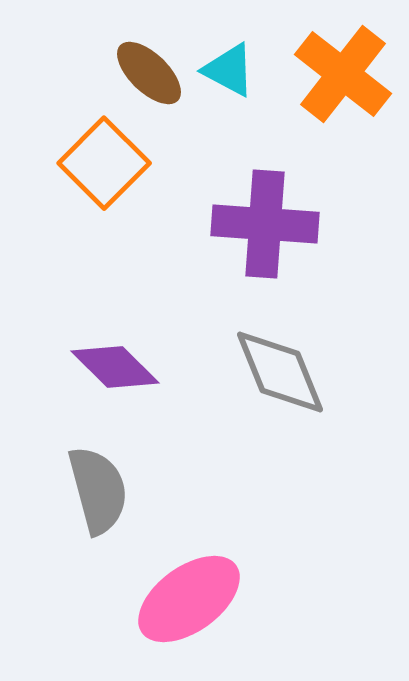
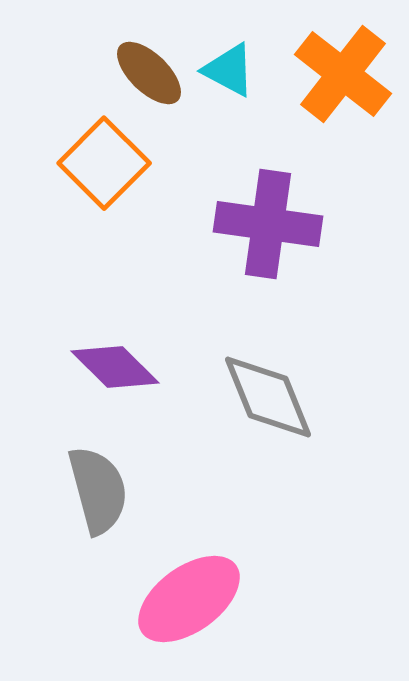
purple cross: moved 3 px right; rotated 4 degrees clockwise
gray diamond: moved 12 px left, 25 px down
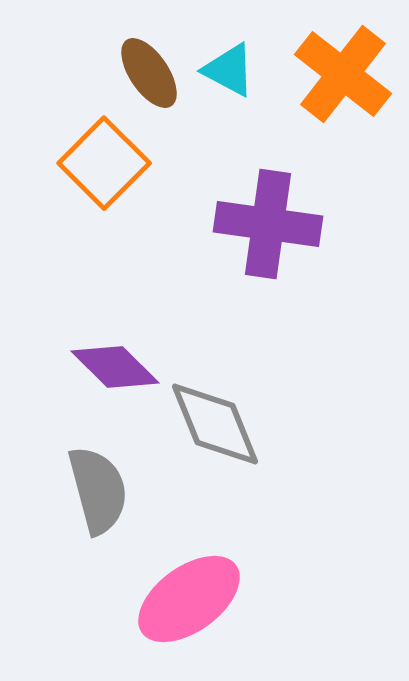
brown ellipse: rotated 12 degrees clockwise
gray diamond: moved 53 px left, 27 px down
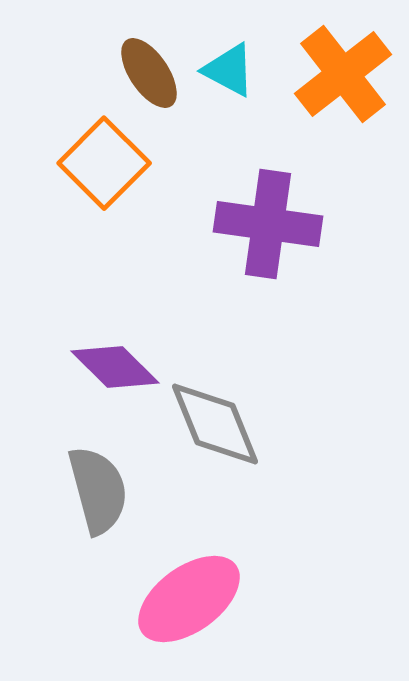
orange cross: rotated 14 degrees clockwise
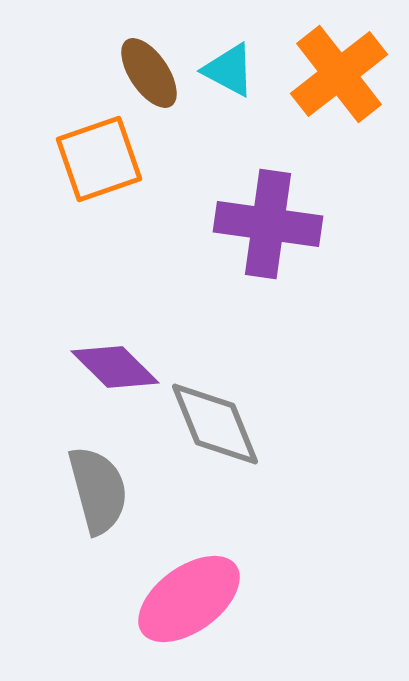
orange cross: moved 4 px left
orange square: moved 5 px left, 4 px up; rotated 26 degrees clockwise
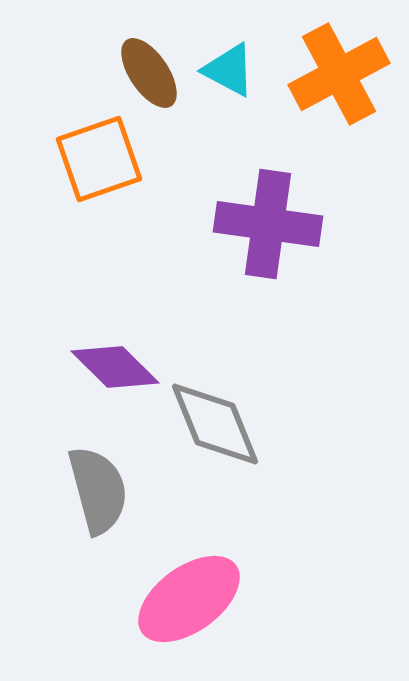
orange cross: rotated 10 degrees clockwise
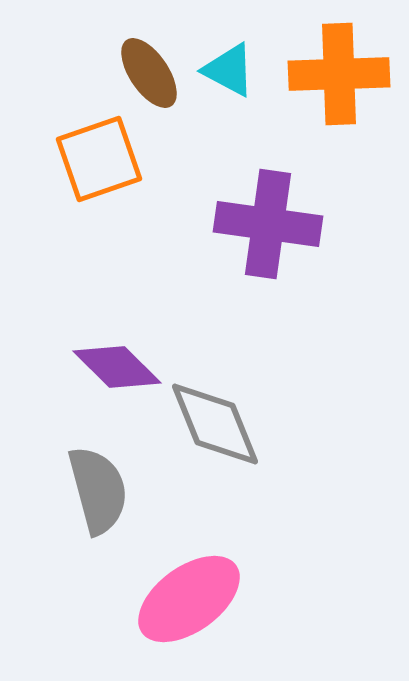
orange cross: rotated 26 degrees clockwise
purple diamond: moved 2 px right
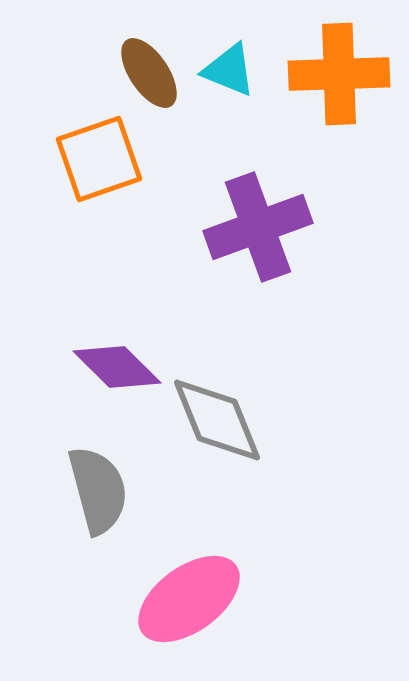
cyan triangle: rotated 6 degrees counterclockwise
purple cross: moved 10 px left, 3 px down; rotated 28 degrees counterclockwise
gray diamond: moved 2 px right, 4 px up
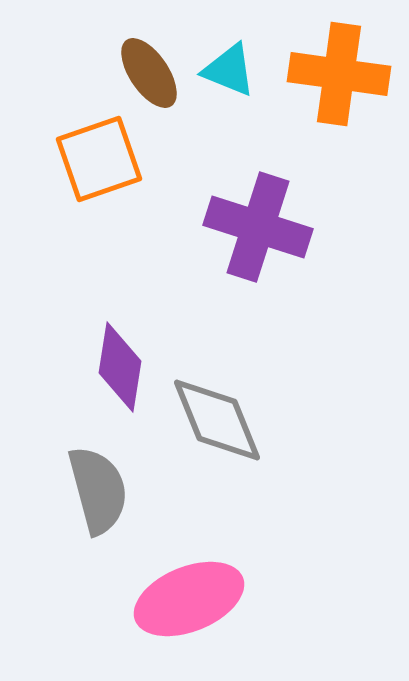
orange cross: rotated 10 degrees clockwise
purple cross: rotated 38 degrees clockwise
purple diamond: moved 3 px right; rotated 54 degrees clockwise
pink ellipse: rotated 14 degrees clockwise
